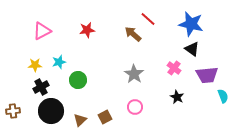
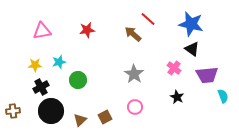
pink triangle: rotated 18 degrees clockwise
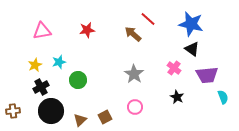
yellow star: rotated 24 degrees counterclockwise
cyan semicircle: moved 1 px down
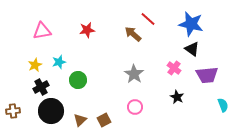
cyan semicircle: moved 8 px down
brown square: moved 1 px left, 3 px down
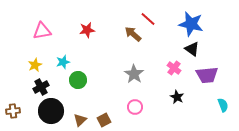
cyan star: moved 4 px right
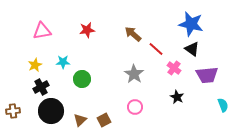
red line: moved 8 px right, 30 px down
cyan star: rotated 16 degrees clockwise
green circle: moved 4 px right, 1 px up
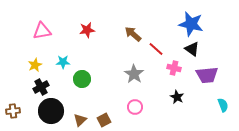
pink cross: rotated 24 degrees counterclockwise
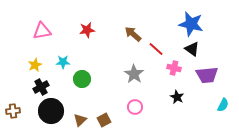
cyan semicircle: rotated 48 degrees clockwise
